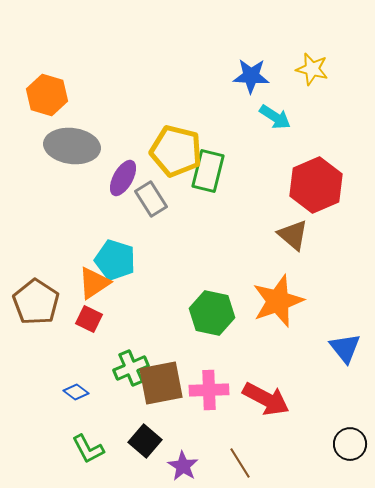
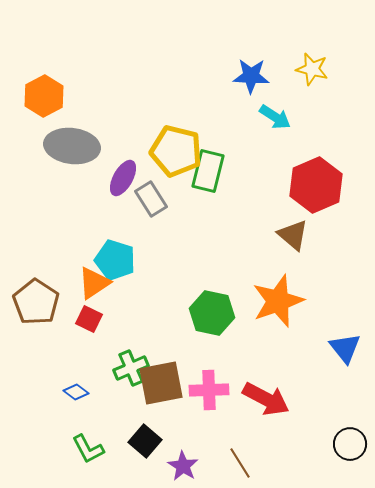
orange hexagon: moved 3 px left, 1 px down; rotated 15 degrees clockwise
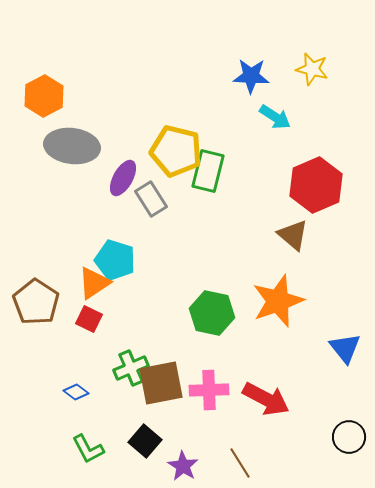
black circle: moved 1 px left, 7 px up
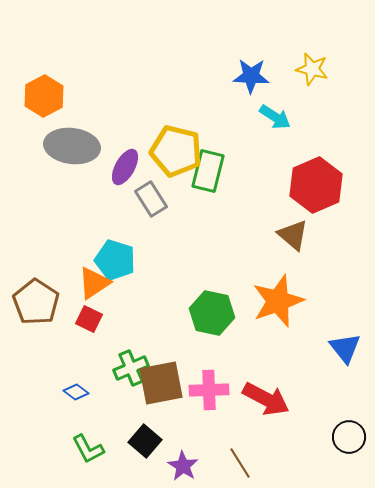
purple ellipse: moved 2 px right, 11 px up
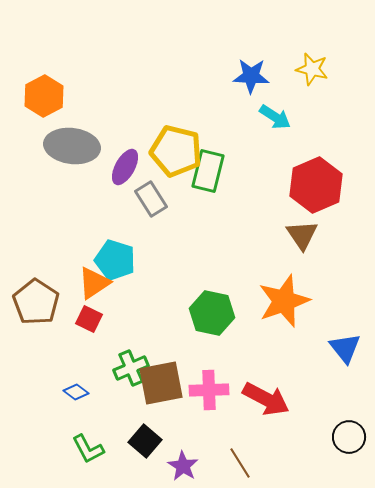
brown triangle: moved 9 px right; rotated 16 degrees clockwise
orange star: moved 6 px right
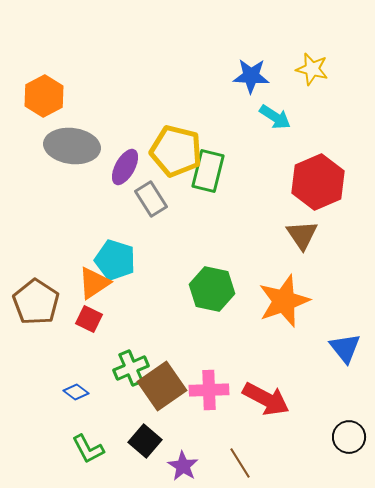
red hexagon: moved 2 px right, 3 px up
green hexagon: moved 24 px up
brown square: moved 1 px right, 3 px down; rotated 24 degrees counterclockwise
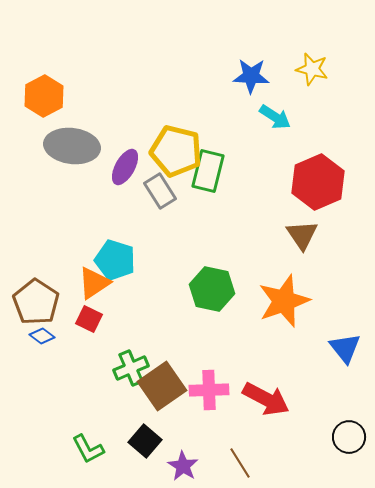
gray rectangle: moved 9 px right, 8 px up
blue diamond: moved 34 px left, 56 px up
